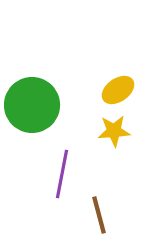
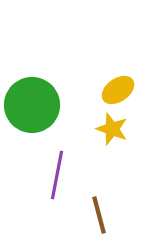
yellow star: moved 2 px left, 2 px up; rotated 24 degrees clockwise
purple line: moved 5 px left, 1 px down
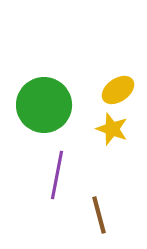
green circle: moved 12 px right
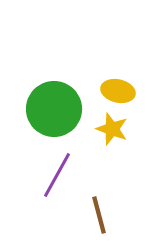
yellow ellipse: moved 1 px down; rotated 48 degrees clockwise
green circle: moved 10 px right, 4 px down
purple line: rotated 18 degrees clockwise
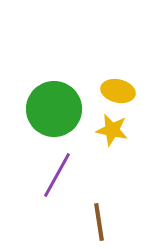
yellow star: moved 1 px down; rotated 8 degrees counterclockwise
brown line: moved 7 px down; rotated 6 degrees clockwise
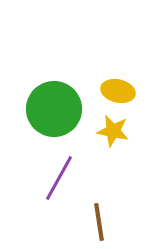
yellow star: moved 1 px right, 1 px down
purple line: moved 2 px right, 3 px down
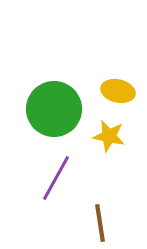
yellow star: moved 4 px left, 5 px down
purple line: moved 3 px left
brown line: moved 1 px right, 1 px down
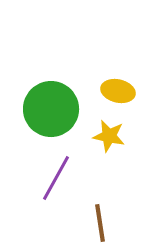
green circle: moved 3 px left
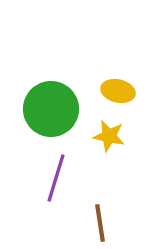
purple line: rotated 12 degrees counterclockwise
